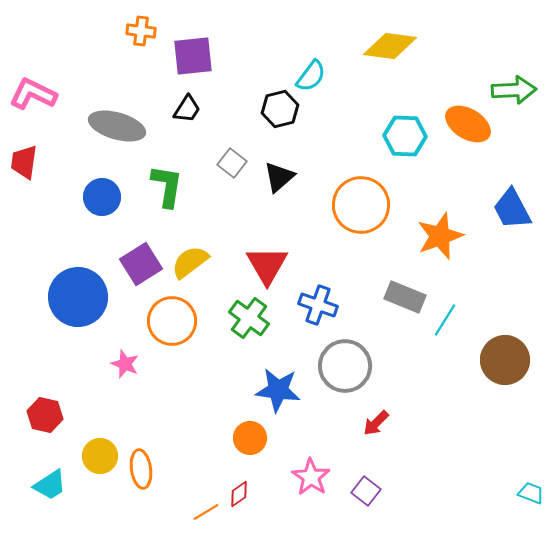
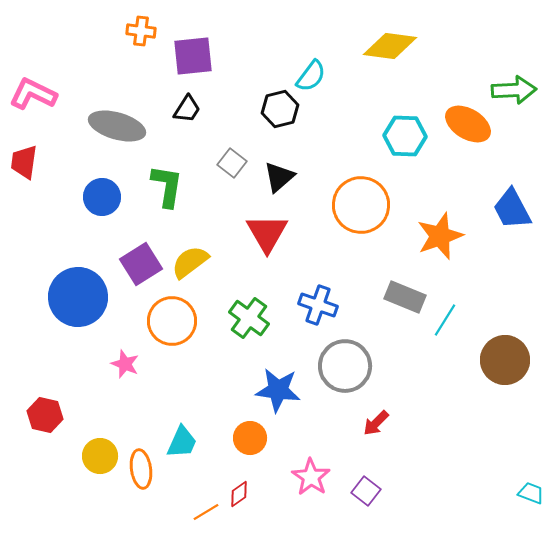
red triangle at (267, 265): moved 32 px up
cyan trapezoid at (50, 485): moved 132 px right, 43 px up; rotated 33 degrees counterclockwise
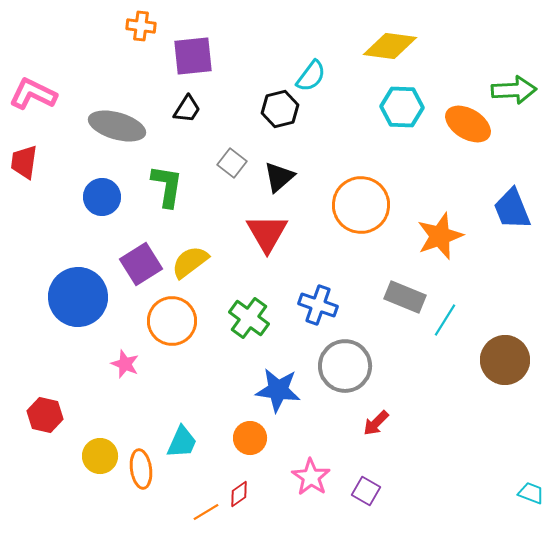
orange cross at (141, 31): moved 5 px up
cyan hexagon at (405, 136): moved 3 px left, 29 px up
blue trapezoid at (512, 209): rotated 6 degrees clockwise
purple square at (366, 491): rotated 8 degrees counterclockwise
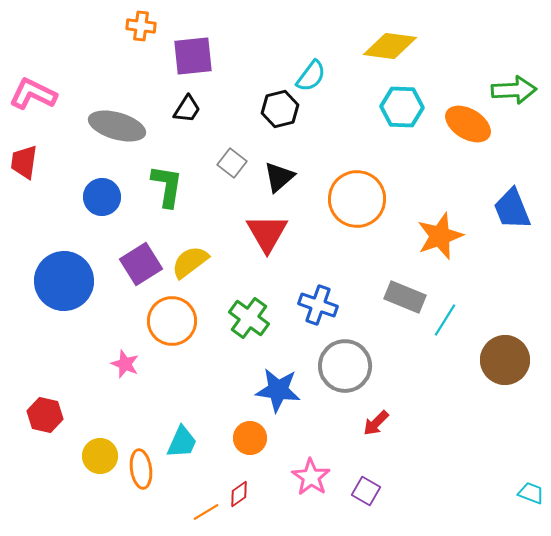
orange circle at (361, 205): moved 4 px left, 6 px up
blue circle at (78, 297): moved 14 px left, 16 px up
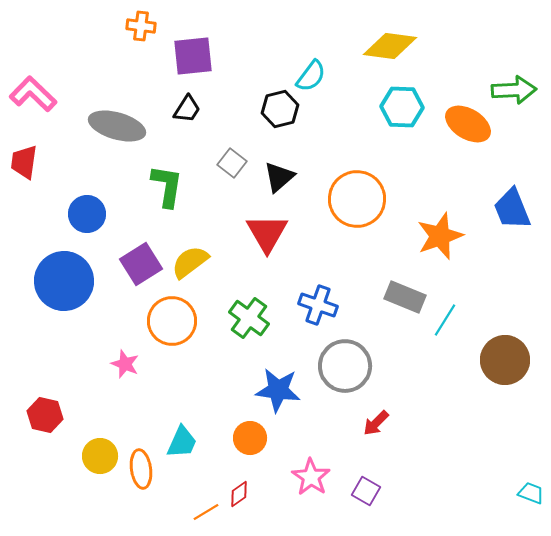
pink L-shape at (33, 94): rotated 18 degrees clockwise
blue circle at (102, 197): moved 15 px left, 17 px down
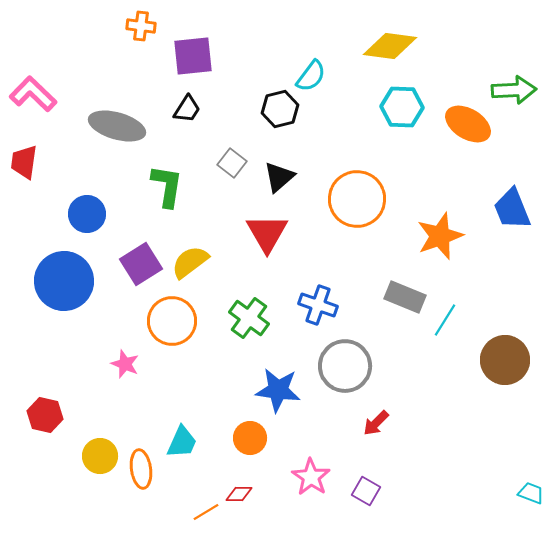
red diamond at (239, 494): rotated 36 degrees clockwise
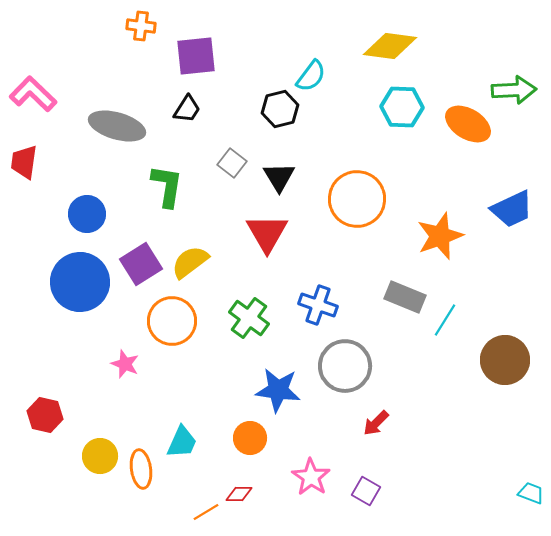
purple square at (193, 56): moved 3 px right
black triangle at (279, 177): rotated 20 degrees counterclockwise
blue trapezoid at (512, 209): rotated 93 degrees counterclockwise
blue circle at (64, 281): moved 16 px right, 1 px down
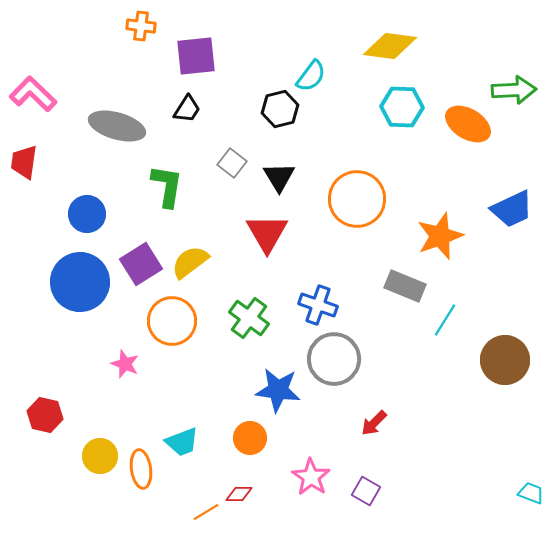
gray rectangle at (405, 297): moved 11 px up
gray circle at (345, 366): moved 11 px left, 7 px up
red arrow at (376, 423): moved 2 px left
cyan trapezoid at (182, 442): rotated 45 degrees clockwise
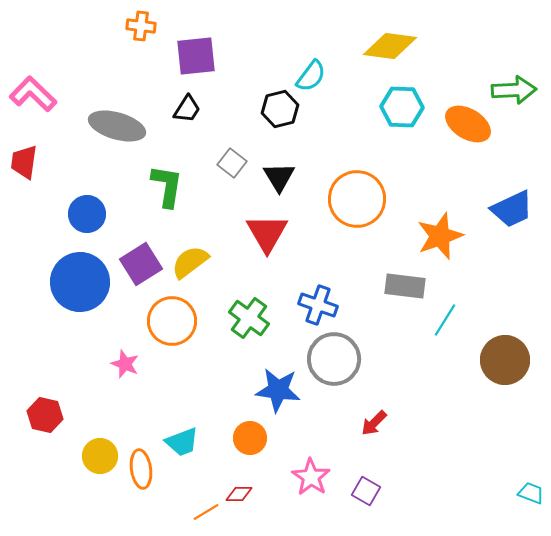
gray rectangle at (405, 286): rotated 15 degrees counterclockwise
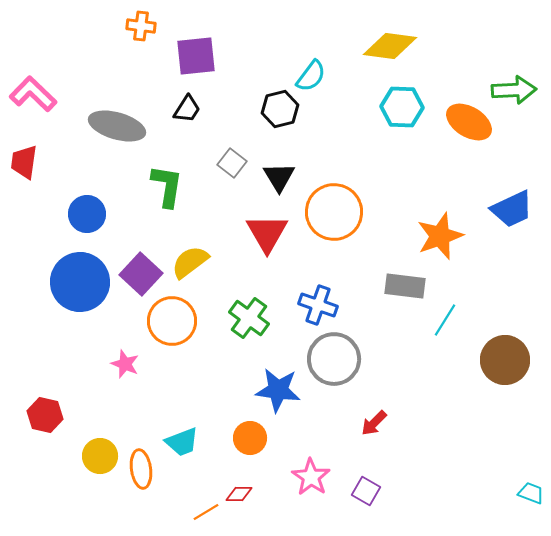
orange ellipse at (468, 124): moved 1 px right, 2 px up
orange circle at (357, 199): moved 23 px left, 13 px down
purple square at (141, 264): moved 10 px down; rotated 15 degrees counterclockwise
